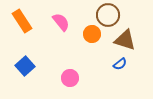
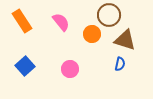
brown circle: moved 1 px right
blue semicircle: rotated 40 degrees counterclockwise
pink circle: moved 9 px up
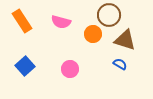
pink semicircle: rotated 144 degrees clockwise
orange circle: moved 1 px right
blue semicircle: rotated 72 degrees counterclockwise
